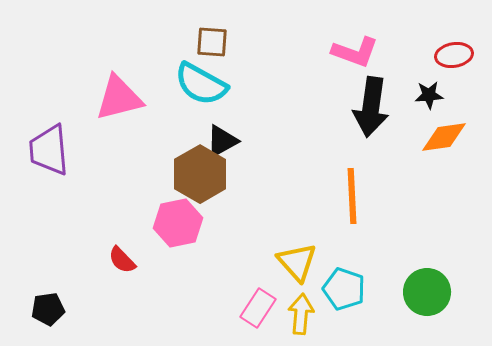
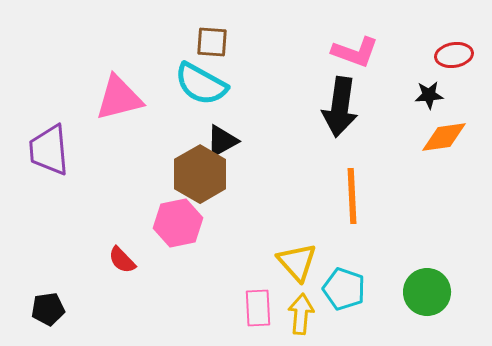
black arrow: moved 31 px left
pink rectangle: rotated 36 degrees counterclockwise
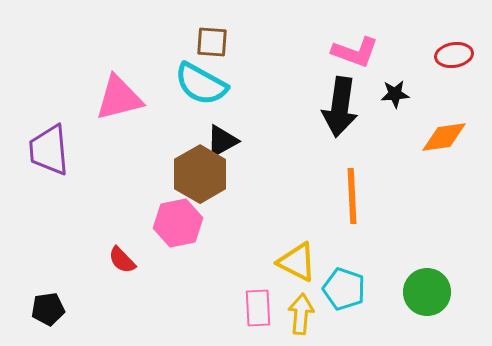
black star: moved 34 px left, 1 px up
yellow triangle: rotated 21 degrees counterclockwise
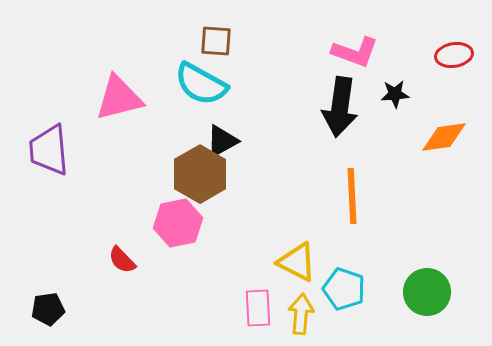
brown square: moved 4 px right, 1 px up
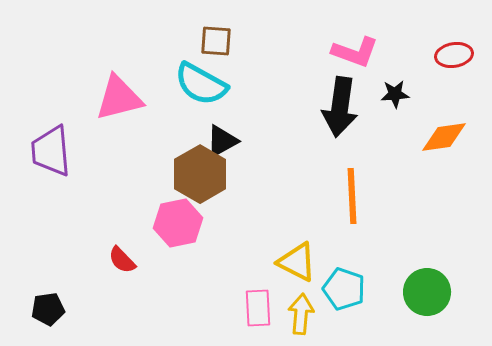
purple trapezoid: moved 2 px right, 1 px down
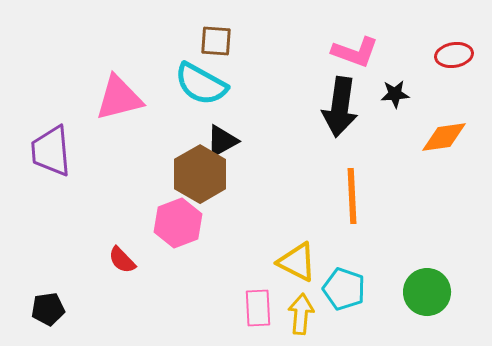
pink hexagon: rotated 9 degrees counterclockwise
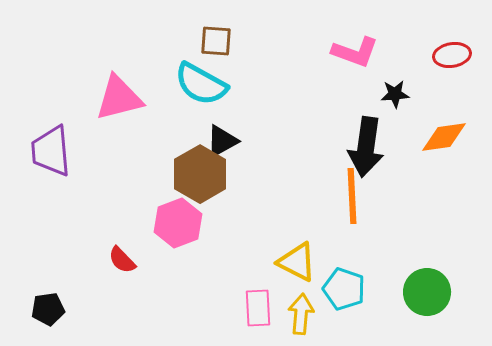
red ellipse: moved 2 px left
black arrow: moved 26 px right, 40 px down
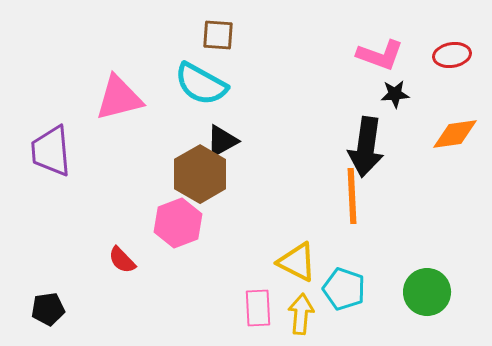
brown square: moved 2 px right, 6 px up
pink L-shape: moved 25 px right, 3 px down
orange diamond: moved 11 px right, 3 px up
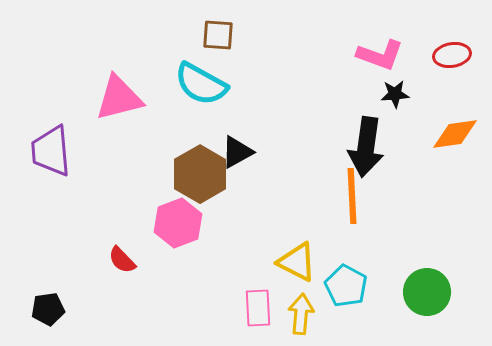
black triangle: moved 15 px right, 11 px down
cyan pentagon: moved 2 px right, 3 px up; rotated 9 degrees clockwise
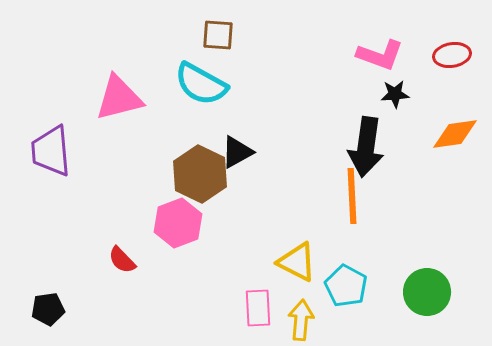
brown hexagon: rotated 4 degrees counterclockwise
yellow arrow: moved 6 px down
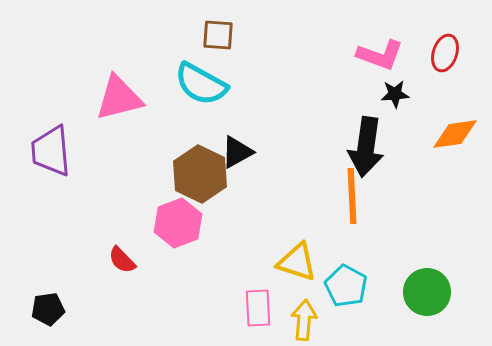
red ellipse: moved 7 px left, 2 px up; rotated 63 degrees counterclockwise
yellow triangle: rotated 9 degrees counterclockwise
yellow arrow: moved 3 px right
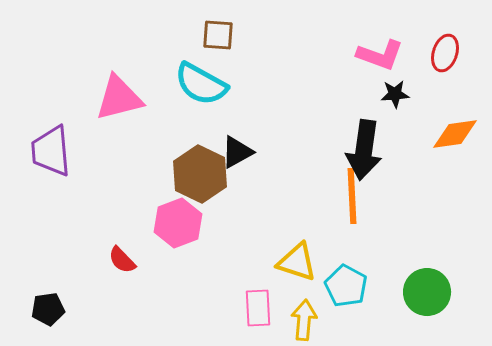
black arrow: moved 2 px left, 3 px down
